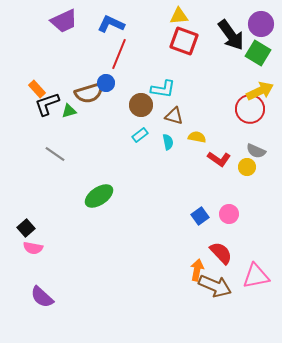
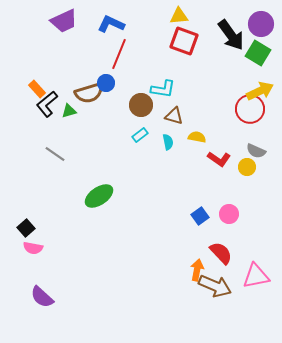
black L-shape: rotated 20 degrees counterclockwise
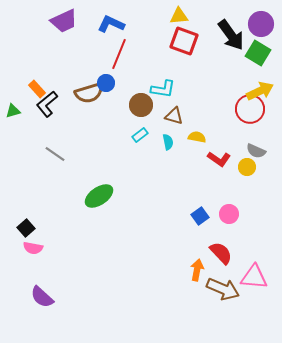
green triangle: moved 56 px left
pink triangle: moved 2 px left, 1 px down; rotated 16 degrees clockwise
brown arrow: moved 8 px right, 3 px down
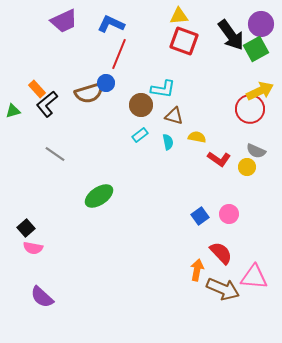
green square: moved 2 px left, 4 px up; rotated 30 degrees clockwise
